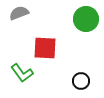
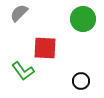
gray semicircle: rotated 24 degrees counterclockwise
green circle: moved 3 px left
green L-shape: moved 1 px right, 2 px up
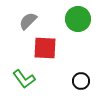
gray semicircle: moved 9 px right, 8 px down
green circle: moved 5 px left
green L-shape: moved 1 px right, 8 px down
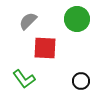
green circle: moved 1 px left
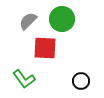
green circle: moved 15 px left
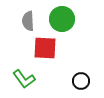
gray semicircle: rotated 48 degrees counterclockwise
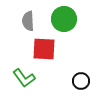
green circle: moved 2 px right
red square: moved 1 px left, 1 px down
green L-shape: moved 1 px up
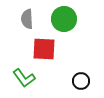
gray semicircle: moved 1 px left, 2 px up
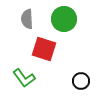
red square: rotated 15 degrees clockwise
